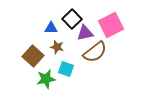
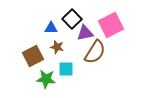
brown semicircle: rotated 20 degrees counterclockwise
brown square: rotated 20 degrees clockwise
cyan square: rotated 21 degrees counterclockwise
green star: rotated 18 degrees clockwise
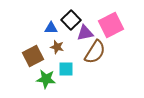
black square: moved 1 px left, 1 px down
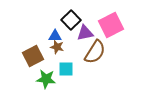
blue triangle: moved 4 px right, 8 px down
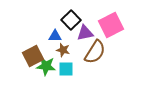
brown star: moved 6 px right, 3 px down
green star: moved 13 px up
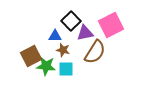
black square: moved 1 px down
brown square: moved 2 px left
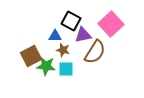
black square: rotated 18 degrees counterclockwise
pink square: moved 1 px up; rotated 15 degrees counterclockwise
purple triangle: moved 2 px left, 2 px down
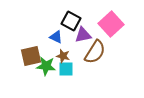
blue triangle: moved 1 px right, 1 px down; rotated 24 degrees clockwise
brown star: moved 6 px down
brown square: rotated 15 degrees clockwise
